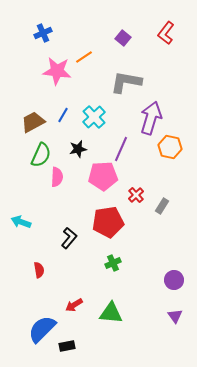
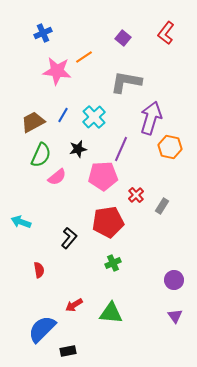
pink semicircle: rotated 48 degrees clockwise
black rectangle: moved 1 px right, 5 px down
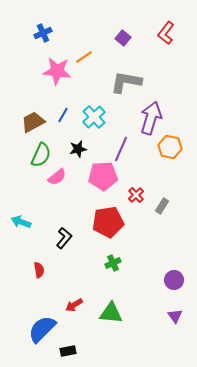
black L-shape: moved 5 px left
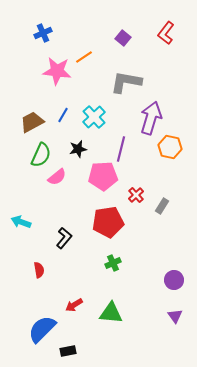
brown trapezoid: moved 1 px left
purple line: rotated 10 degrees counterclockwise
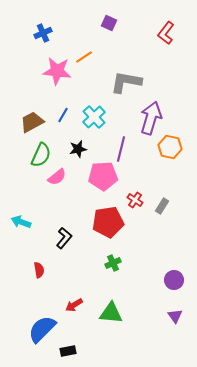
purple square: moved 14 px left, 15 px up; rotated 14 degrees counterclockwise
red cross: moved 1 px left, 5 px down; rotated 14 degrees counterclockwise
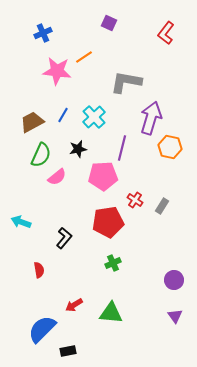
purple line: moved 1 px right, 1 px up
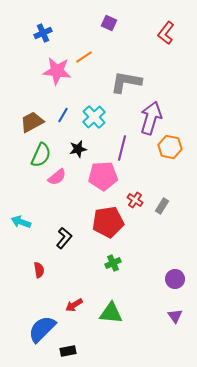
purple circle: moved 1 px right, 1 px up
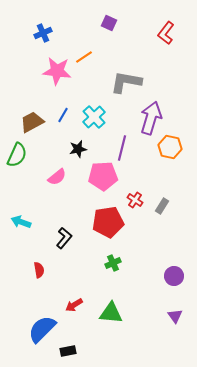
green semicircle: moved 24 px left
purple circle: moved 1 px left, 3 px up
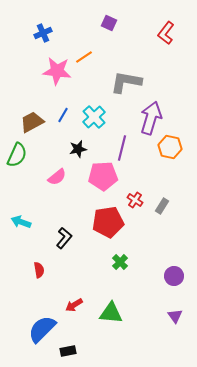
green cross: moved 7 px right, 1 px up; rotated 21 degrees counterclockwise
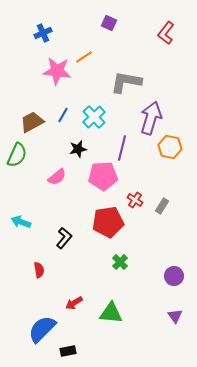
red arrow: moved 2 px up
